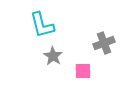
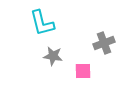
cyan L-shape: moved 2 px up
gray star: rotated 24 degrees counterclockwise
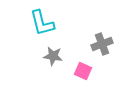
gray cross: moved 2 px left, 1 px down
pink square: rotated 24 degrees clockwise
